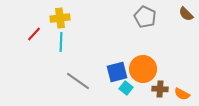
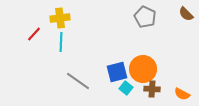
brown cross: moved 8 px left
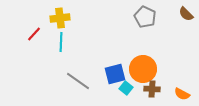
blue square: moved 2 px left, 2 px down
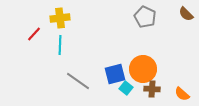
cyan line: moved 1 px left, 3 px down
orange semicircle: rotated 14 degrees clockwise
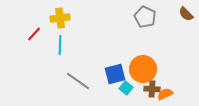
orange semicircle: moved 17 px left; rotated 112 degrees clockwise
